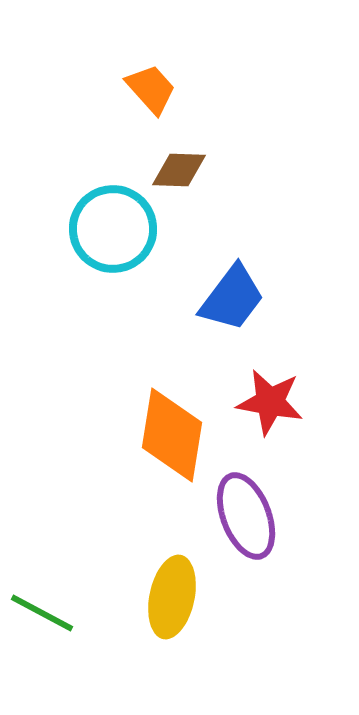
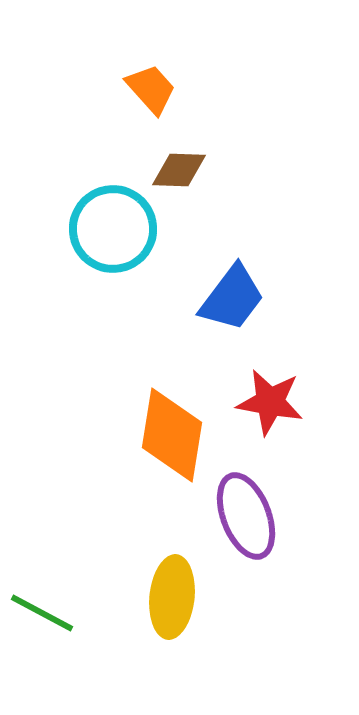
yellow ellipse: rotated 6 degrees counterclockwise
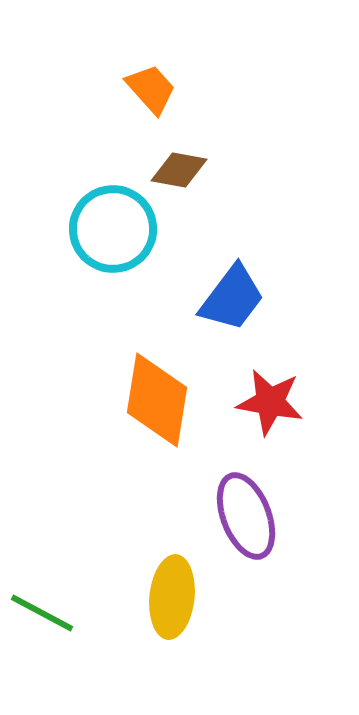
brown diamond: rotated 8 degrees clockwise
orange diamond: moved 15 px left, 35 px up
